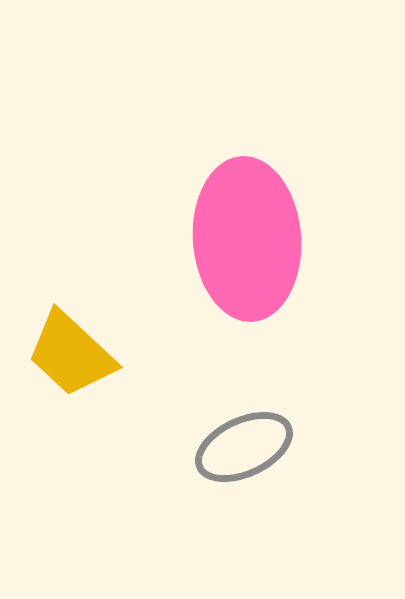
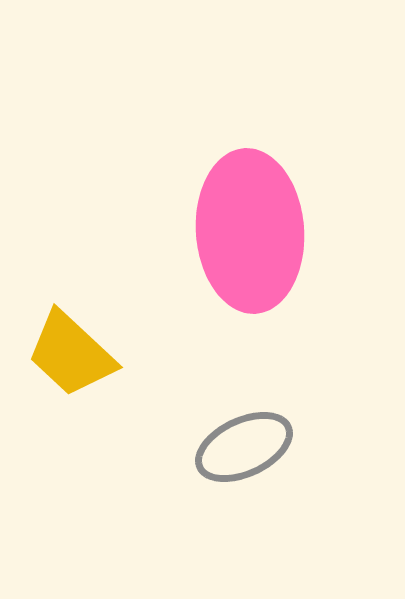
pink ellipse: moved 3 px right, 8 px up
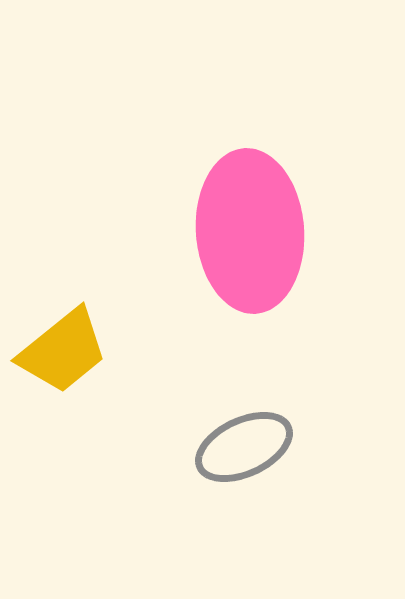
yellow trapezoid: moved 8 px left, 3 px up; rotated 82 degrees counterclockwise
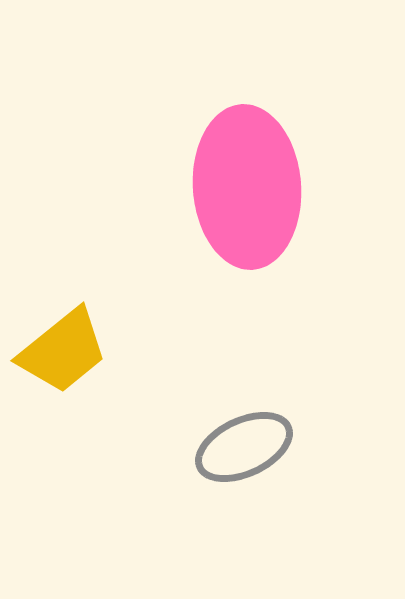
pink ellipse: moved 3 px left, 44 px up
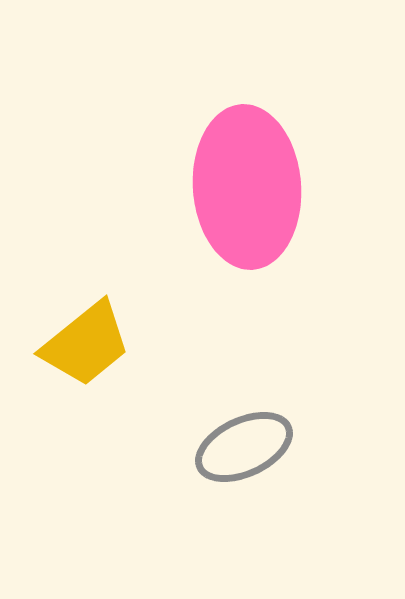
yellow trapezoid: moved 23 px right, 7 px up
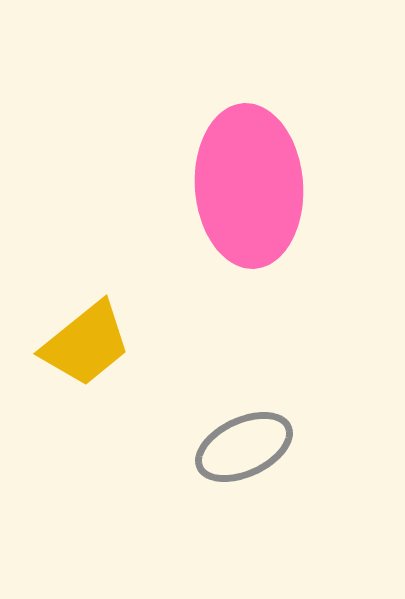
pink ellipse: moved 2 px right, 1 px up
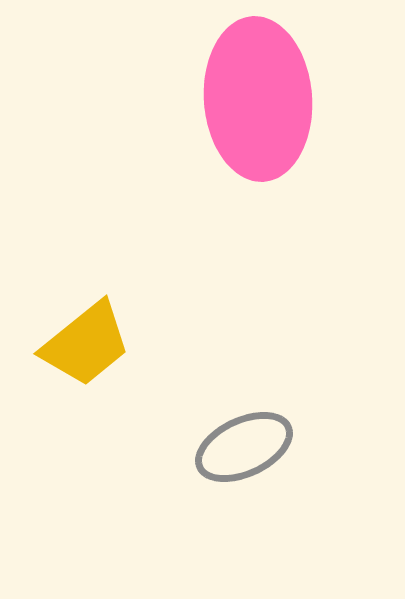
pink ellipse: moved 9 px right, 87 px up
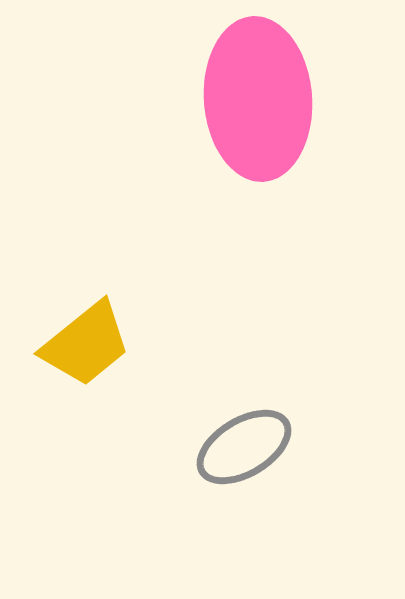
gray ellipse: rotated 6 degrees counterclockwise
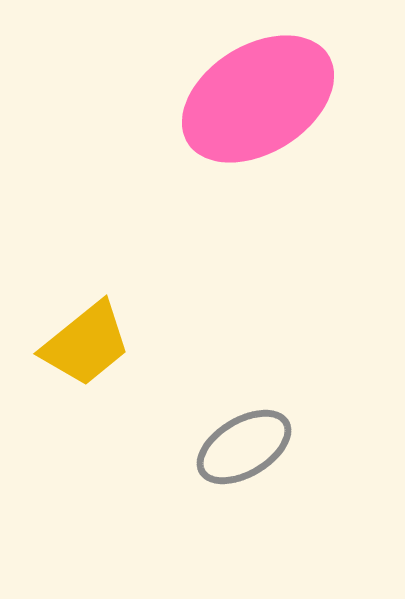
pink ellipse: rotated 62 degrees clockwise
